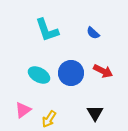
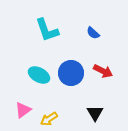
yellow arrow: rotated 24 degrees clockwise
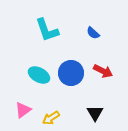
yellow arrow: moved 2 px right, 1 px up
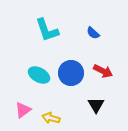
black triangle: moved 1 px right, 8 px up
yellow arrow: rotated 48 degrees clockwise
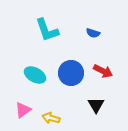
blue semicircle: rotated 24 degrees counterclockwise
cyan ellipse: moved 4 px left
